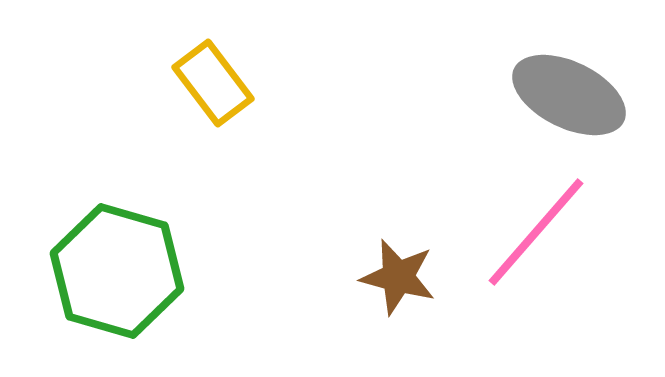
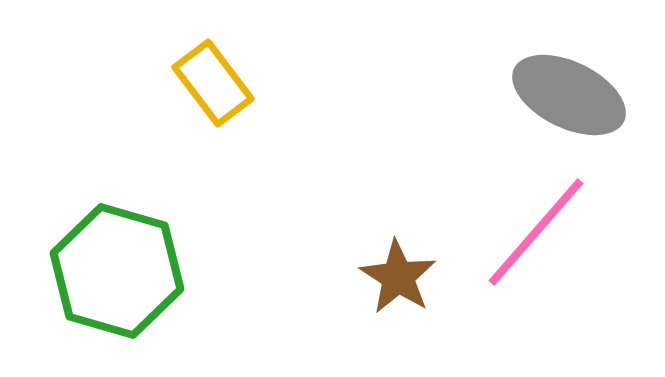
brown star: rotated 18 degrees clockwise
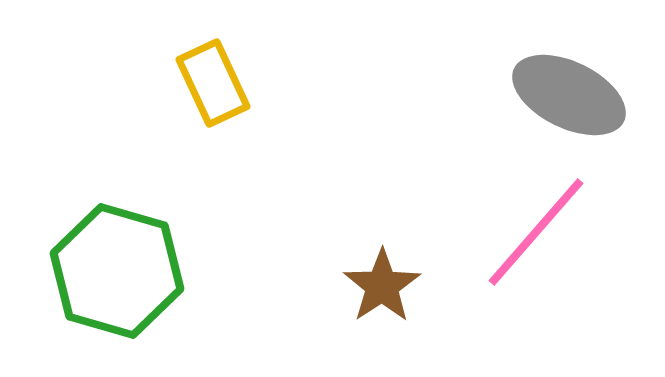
yellow rectangle: rotated 12 degrees clockwise
brown star: moved 16 px left, 9 px down; rotated 6 degrees clockwise
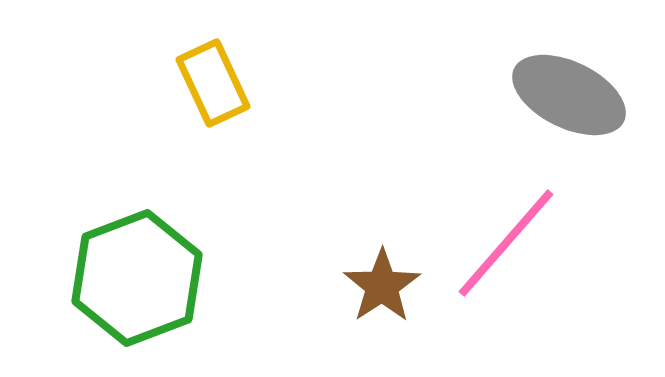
pink line: moved 30 px left, 11 px down
green hexagon: moved 20 px right, 7 px down; rotated 23 degrees clockwise
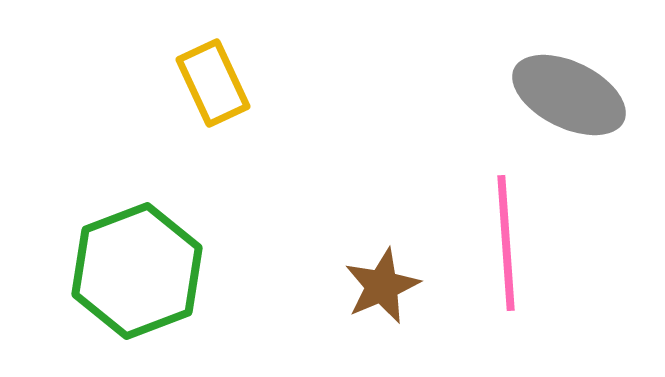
pink line: rotated 45 degrees counterclockwise
green hexagon: moved 7 px up
brown star: rotated 10 degrees clockwise
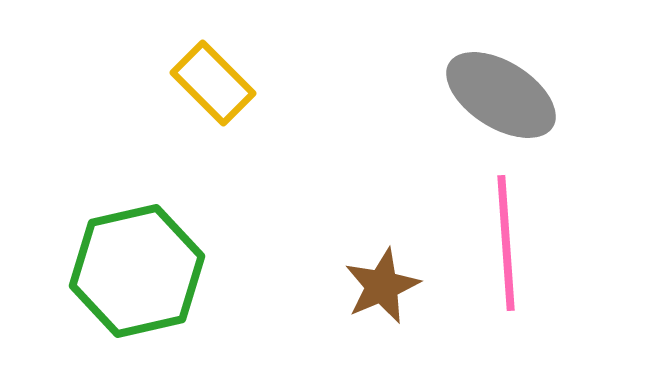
yellow rectangle: rotated 20 degrees counterclockwise
gray ellipse: moved 68 px left; rotated 6 degrees clockwise
green hexagon: rotated 8 degrees clockwise
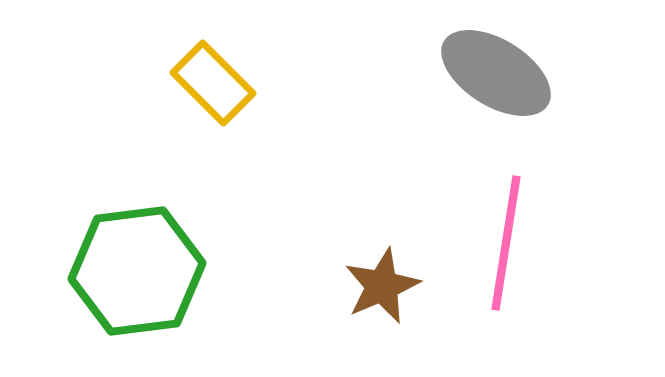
gray ellipse: moved 5 px left, 22 px up
pink line: rotated 13 degrees clockwise
green hexagon: rotated 6 degrees clockwise
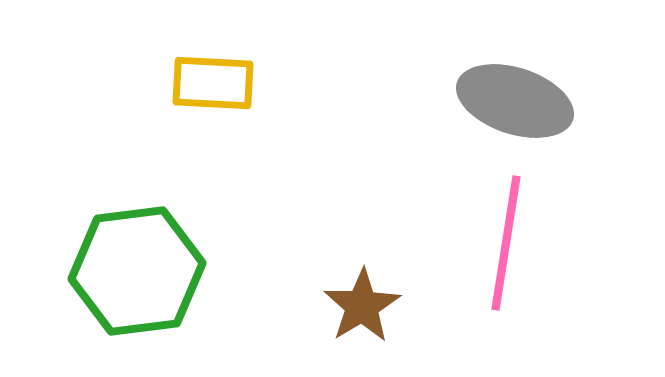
gray ellipse: moved 19 px right, 28 px down; rotated 14 degrees counterclockwise
yellow rectangle: rotated 42 degrees counterclockwise
brown star: moved 20 px left, 20 px down; rotated 8 degrees counterclockwise
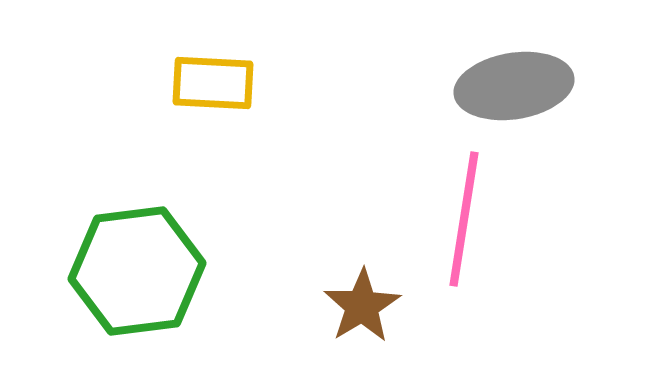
gray ellipse: moved 1 px left, 15 px up; rotated 27 degrees counterclockwise
pink line: moved 42 px left, 24 px up
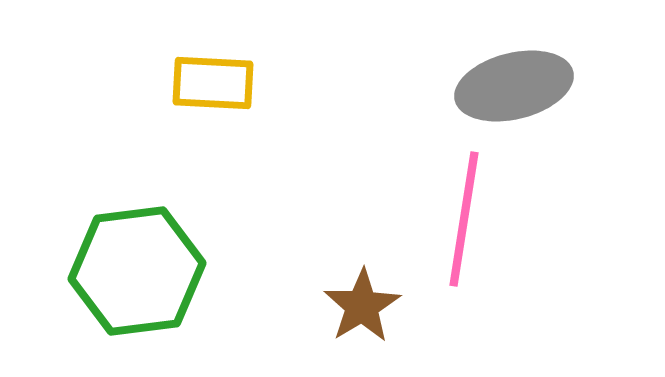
gray ellipse: rotated 5 degrees counterclockwise
